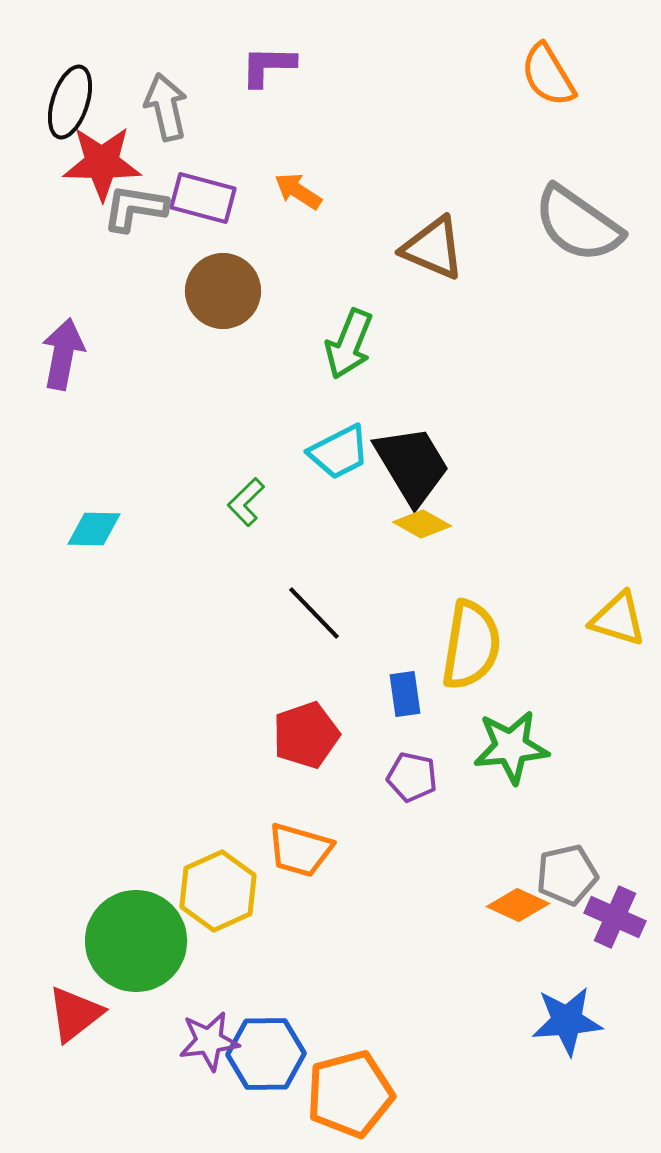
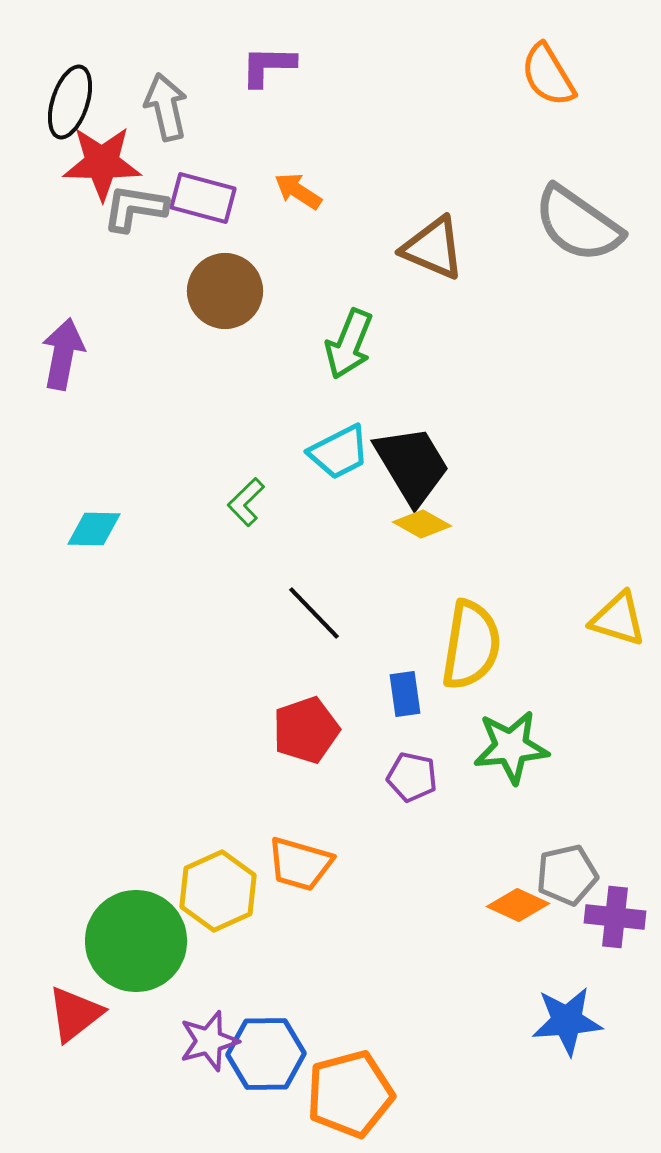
brown circle: moved 2 px right
red pentagon: moved 5 px up
orange trapezoid: moved 14 px down
purple cross: rotated 18 degrees counterclockwise
purple star: rotated 8 degrees counterclockwise
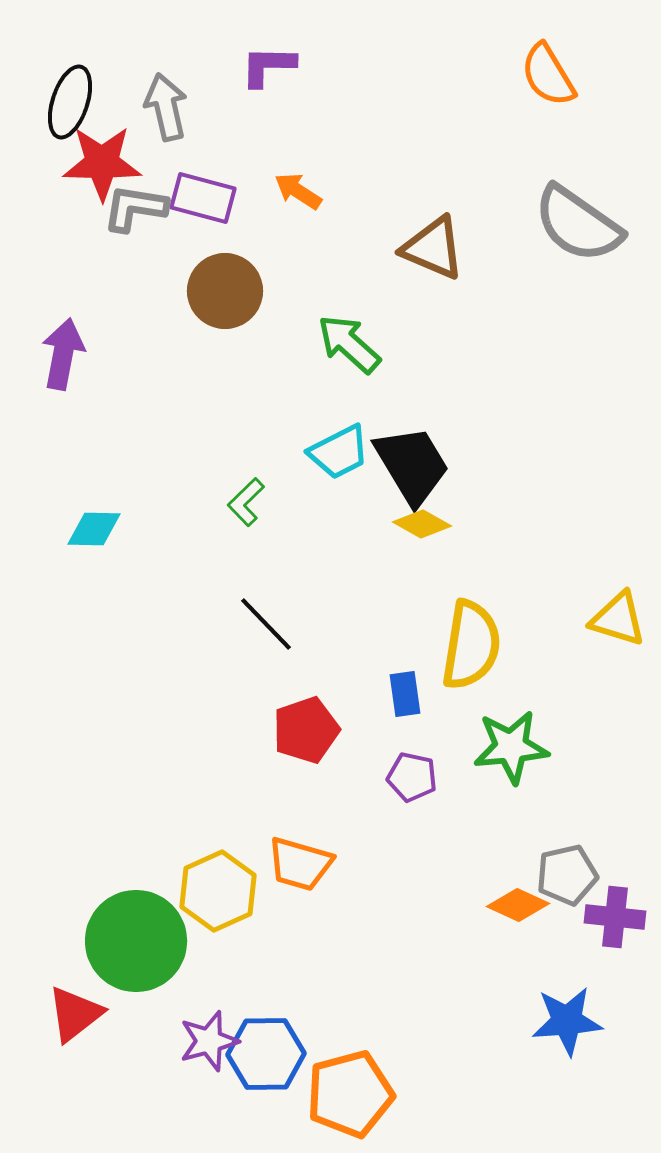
green arrow: rotated 110 degrees clockwise
black line: moved 48 px left, 11 px down
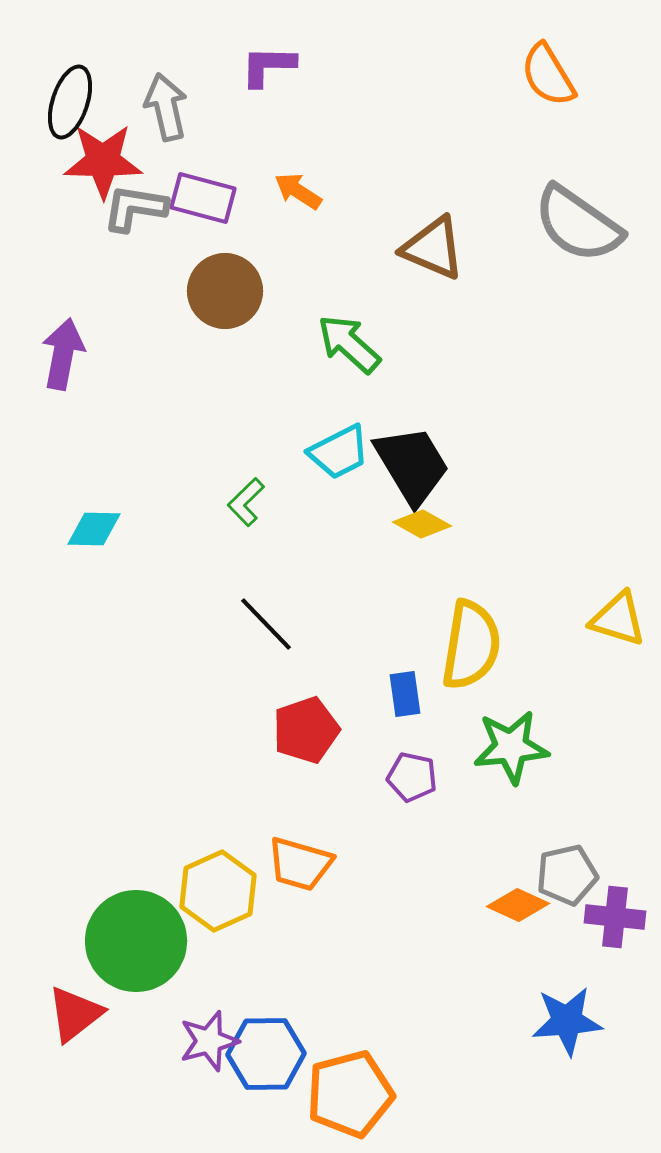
red star: moved 1 px right, 2 px up
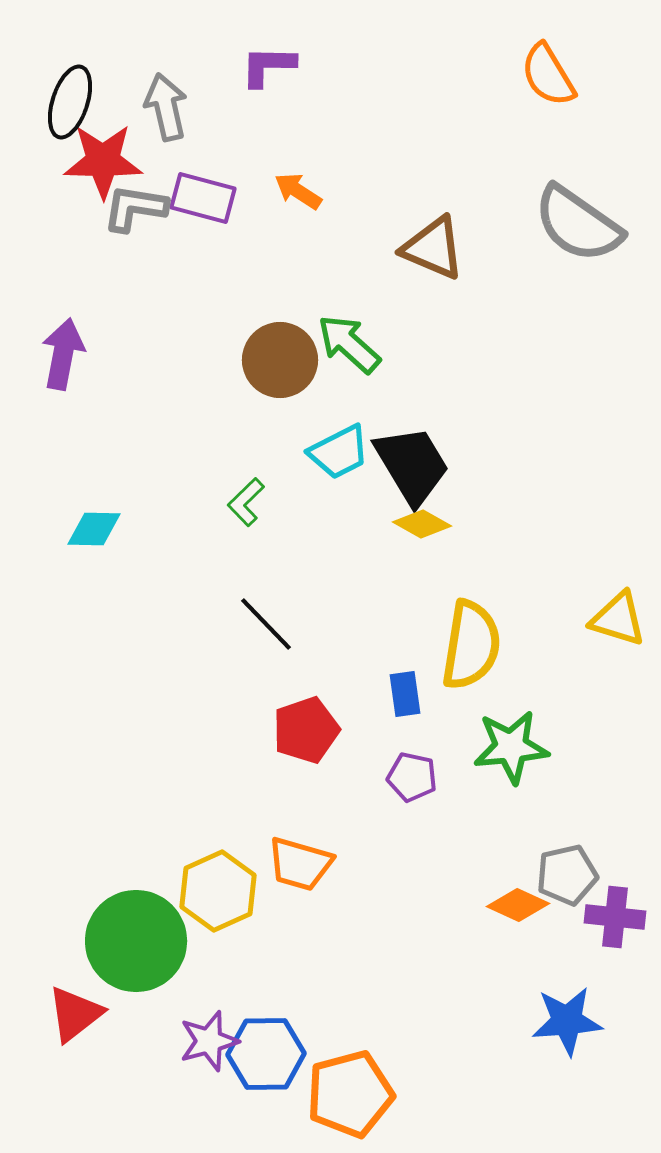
brown circle: moved 55 px right, 69 px down
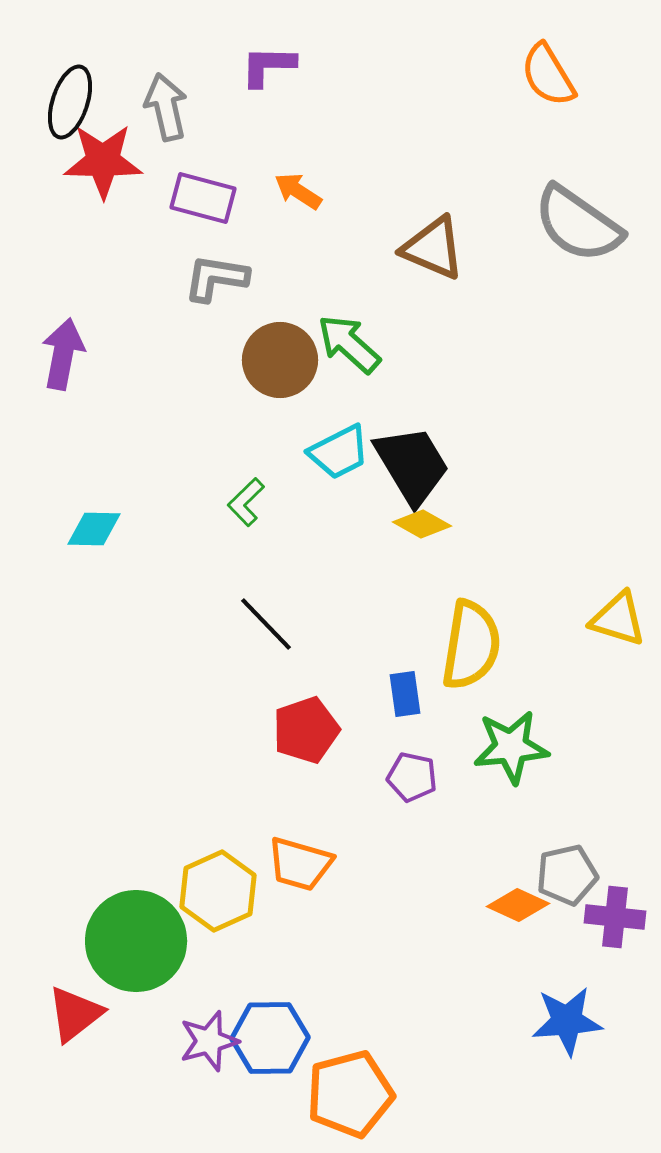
gray L-shape: moved 81 px right, 70 px down
blue hexagon: moved 4 px right, 16 px up
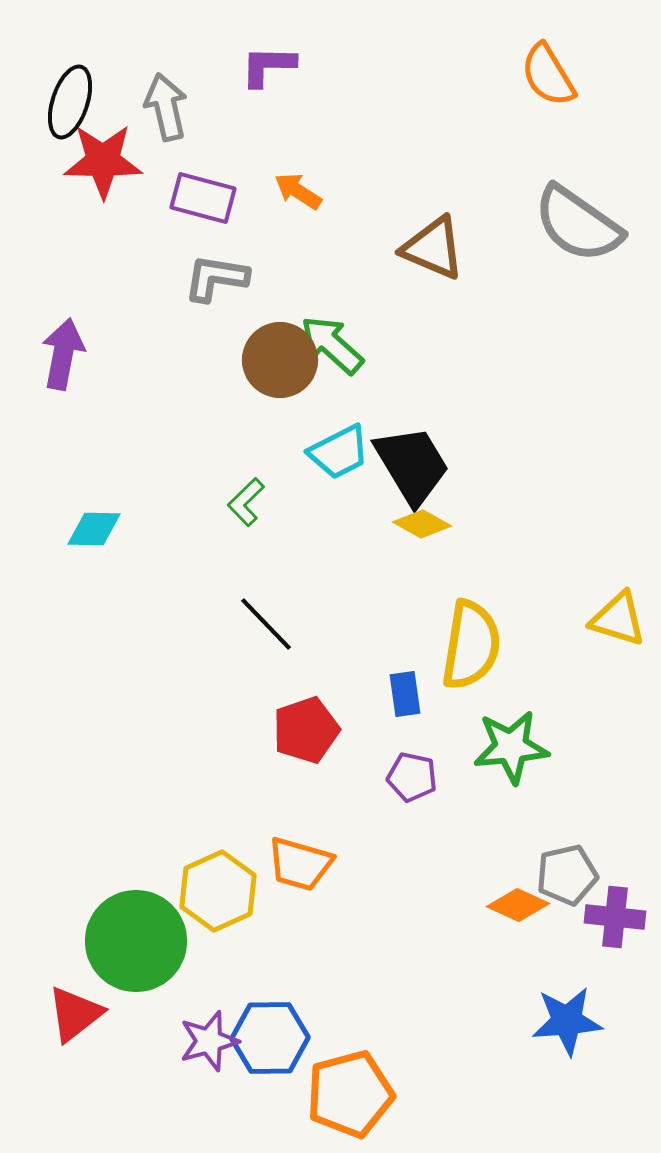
green arrow: moved 17 px left, 1 px down
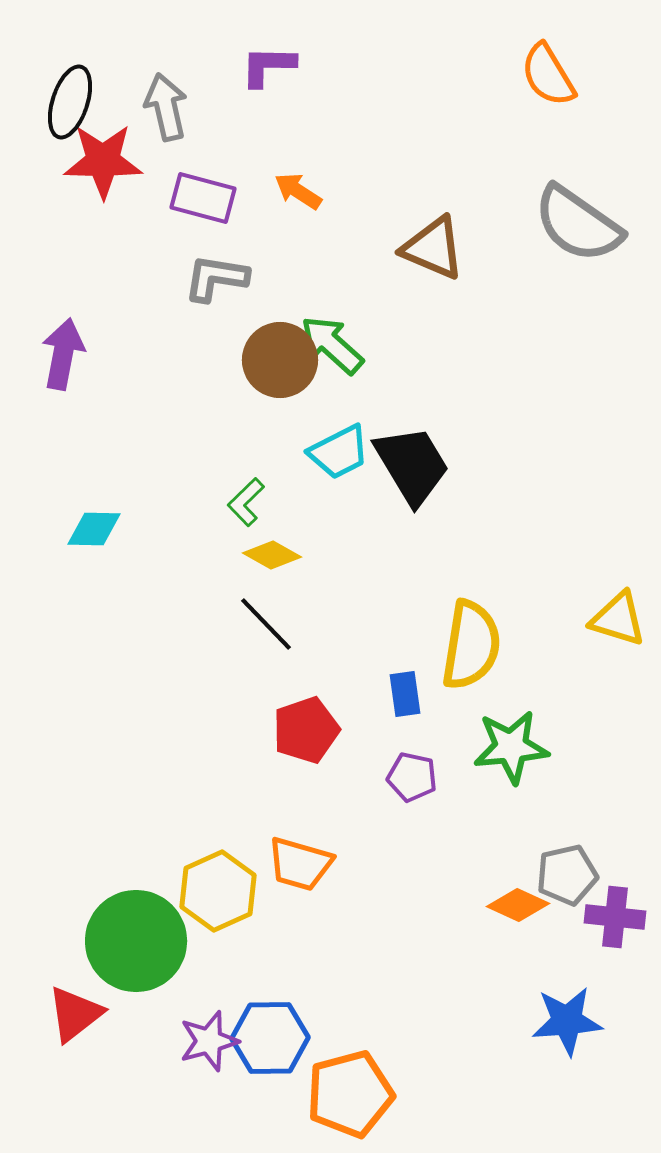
yellow diamond: moved 150 px left, 31 px down
